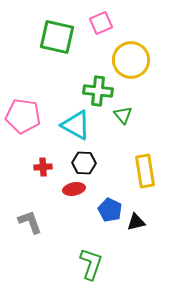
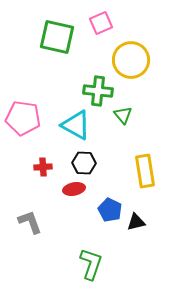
pink pentagon: moved 2 px down
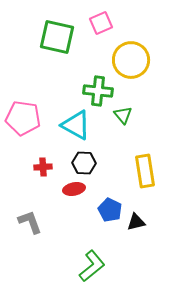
green L-shape: moved 1 px right, 2 px down; rotated 32 degrees clockwise
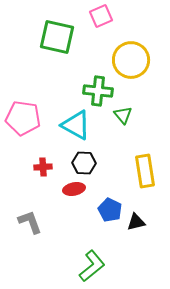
pink square: moved 7 px up
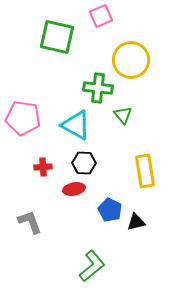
green cross: moved 3 px up
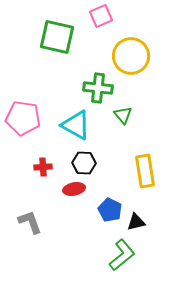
yellow circle: moved 4 px up
green L-shape: moved 30 px right, 11 px up
